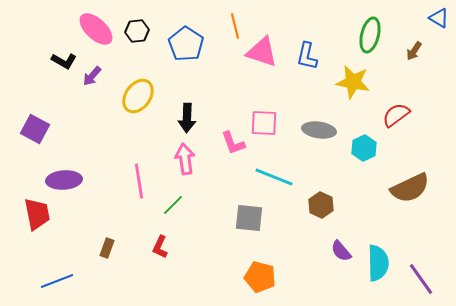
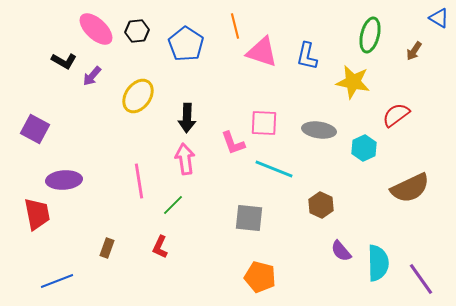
cyan line: moved 8 px up
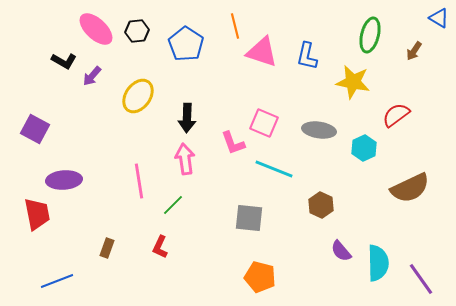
pink square: rotated 20 degrees clockwise
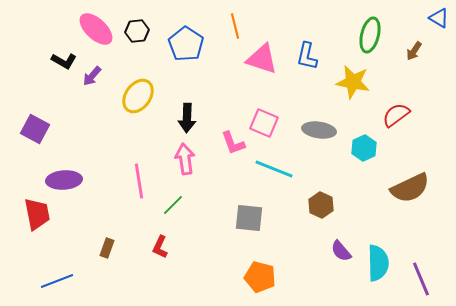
pink triangle: moved 7 px down
purple line: rotated 12 degrees clockwise
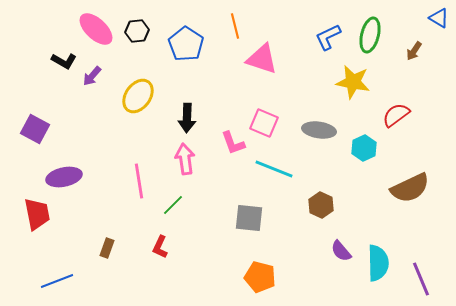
blue L-shape: moved 21 px right, 19 px up; rotated 52 degrees clockwise
purple ellipse: moved 3 px up; rotated 8 degrees counterclockwise
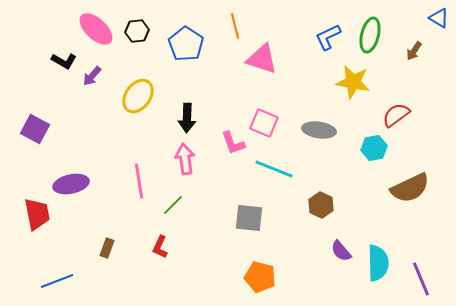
cyan hexagon: moved 10 px right; rotated 15 degrees clockwise
purple ellipse: moved 7 px right, 7 px down
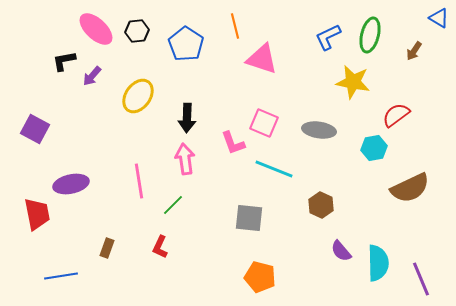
black L-shape: rotated 140 degrees clockwise
blue line: moved 4 px right, 5 px up; rotated 12 degrees clockwise
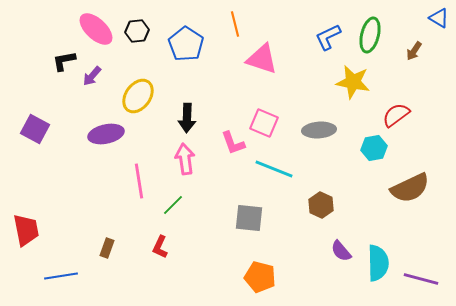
orange line: moved 2 px up
gray ellipse: rotated 12 degrees counterclockwise
purple ellipse: moved 35 px right, 50 px up
red trapezoid: moved 11 px left, 16 px down
purple line: rotated 52 degrees counterclockwise
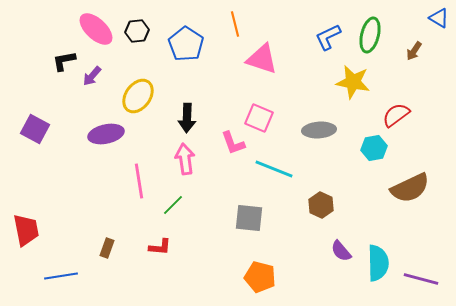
pink square: moved 5 px left, 5 px up
red L-shape: rotated 110 degrees counterclockwise
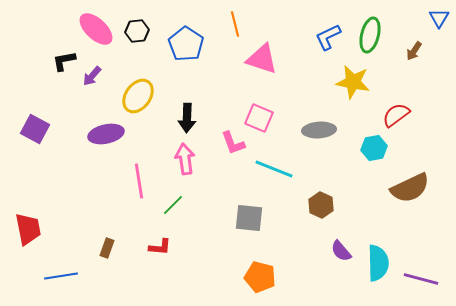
blue triangle: rotated 30 degrees clockwise
red trapezoid: moved 2 px right, 1 px up
